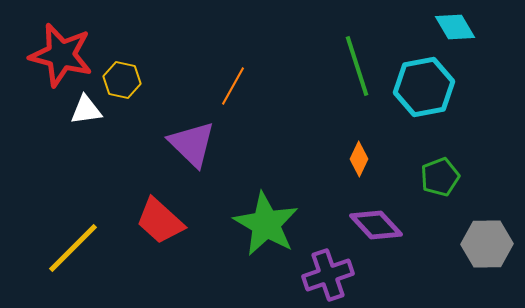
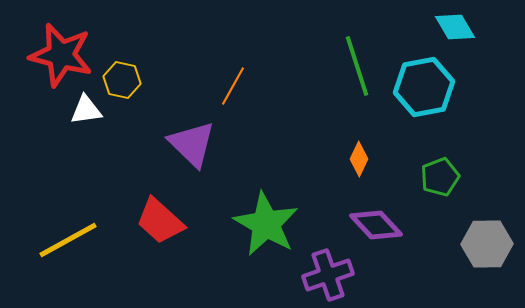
yellow line: moved 5 px left, 8 px up; rotated 16 degrees clockwise
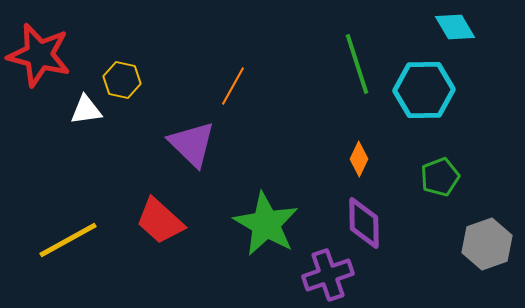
red star: moved 22 px left
green line: moved 2 px up
cyan hexagon: moved 3 px down; rotated 10 degrees clockwise
purple diamond: moved 12 px left, 2 px up; rotated 42 degrees clockwise
gray hexagon: rotated 18 degrees counterclockwise
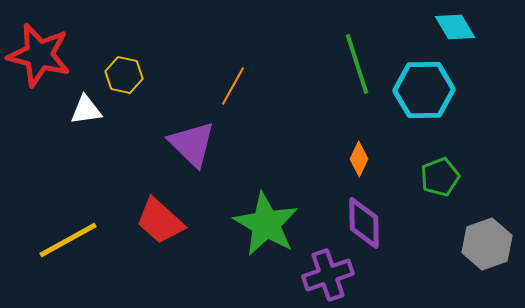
yellow hexagon: moved 2 px right, 5 px up
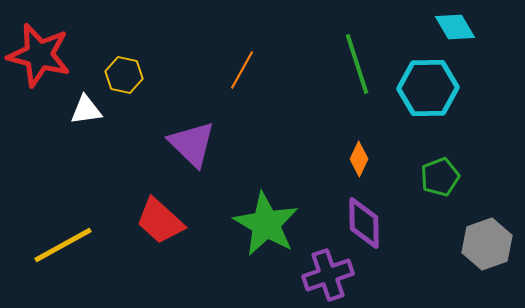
orange line: moved 9 px right, 16 px up
cyan hexagon: moved 4 px right, 2 px up
yellow line: moved 5 px left, 5 px down
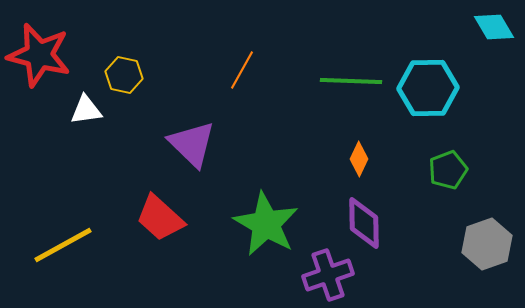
cyan diamond: moved 39 px right
green line: moved 6 px left, 17 px down; rotated 70 degrees counterclockwise
green pentagon: moved 8 px right, 7 px up
red trapezoid: moved 3 px up
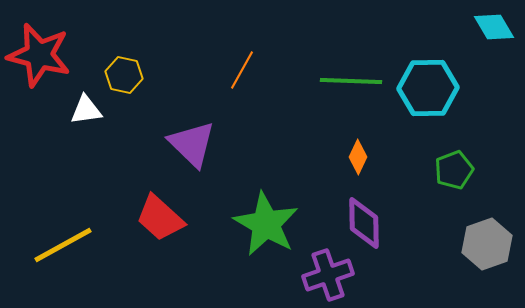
orange diamond: moved 1 px left, 2 px up
green pentagon: moved 6 px right
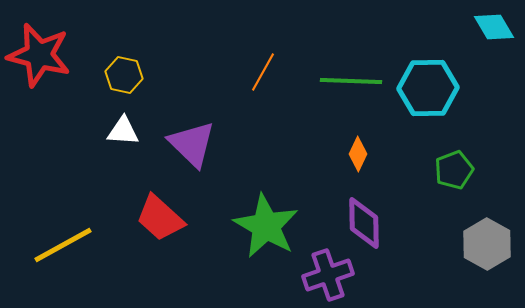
orange line: moved 21 px right, 2 px down
white triangle: moved 37 px right, 21 px down; rotated 12 degrees clockwise
orange diamond: moved 3 px up
green star: moved 2 px down
gray hexagon: rotated 12 degrees counterclockwise
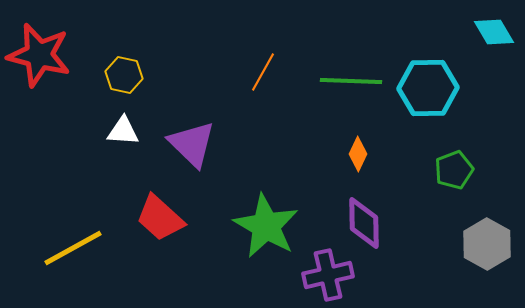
cyan diamond: moved 5 px down
yellow line: moved 10 px right, 3 px down
purple cross: rotated 6 degrees clockwise
